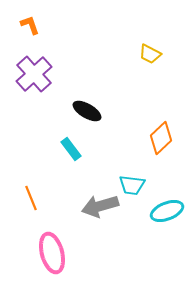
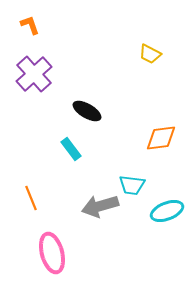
orange diamond: rotated 36 degrees clockwise
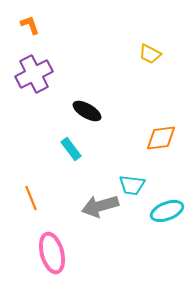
purple cross: rotated 15 degrees clockwise
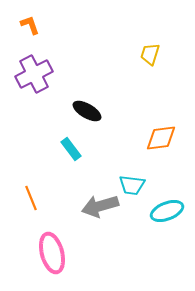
yellow trapezoid: rotated 80 degrees clockwise
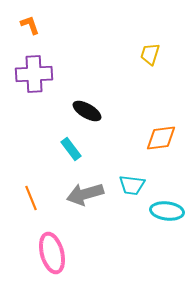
purple cross: rotated 24 degrees clockwise
gray arrow: moved 15 px left, 12 px up
cyan ellipse: rotated 28 degrees clockwise
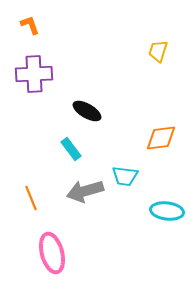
yellow trapezoid: moved 8 px right, 3 px up
cyan trapezoid: moved 7 px left, 9 px up
gray arrow: moved 3 px up
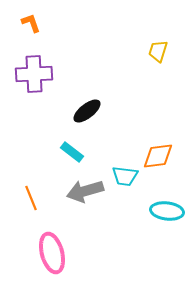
orange L-shape: moved 1 px right, 2 px up
black ellipse: rotated 68 degrees counterclockwise
orange diamond: moved 3 px left, 18 px down
cyan rectangle: moved 1 px right, 3 px down; rotated 15 degrees counterclockwise
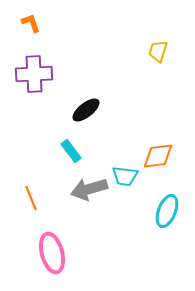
black ellipse: moved 1 px left, 1 px up
cyan rectangle: moved 1 px left, 1 px up; rotated 15 degrees clockwise
gray arrow: moved 4 px right, 2 px up
cyan ellipse: rotated 76 degrees counterclockwise
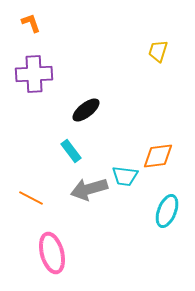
orange line: rotated 40 degrees counterclockwise
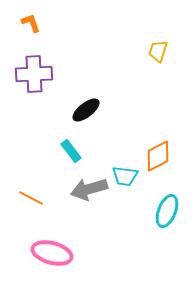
orange diamond: rotated 20 degrees counterclockwise
pink ellipse: rotated 60 degrees counterclockwise
